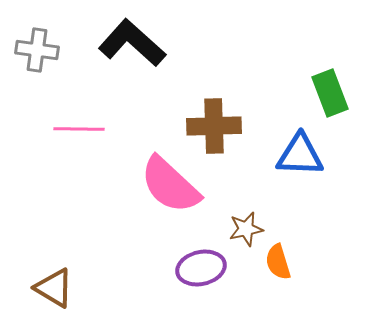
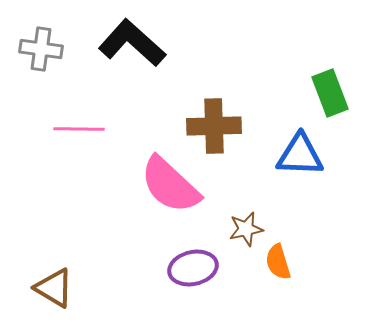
gray cross: moved 4 px right, 1 px up
purple ellipse: moved 8 px left
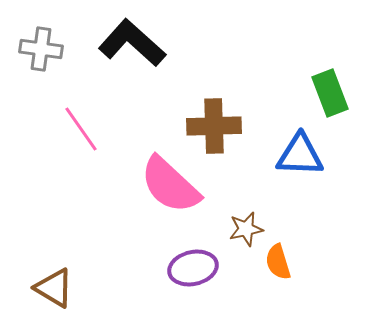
pink line: moved 2 px right; rotated 54 degrees clockwise
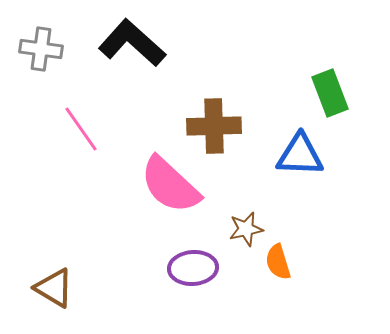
purple ellipse: rotated 9 degrees clockwise
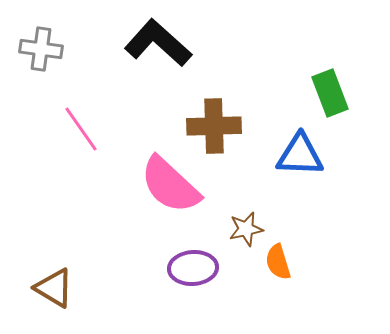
black L-shape: moved 26 px right
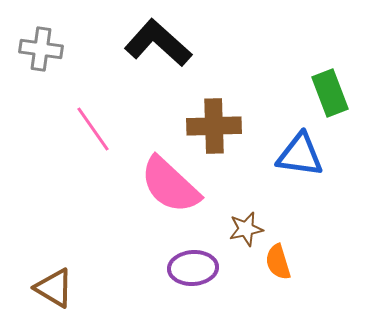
pink line: moved 12 px right
blue triangle: rotated 6 degrees clockwise
